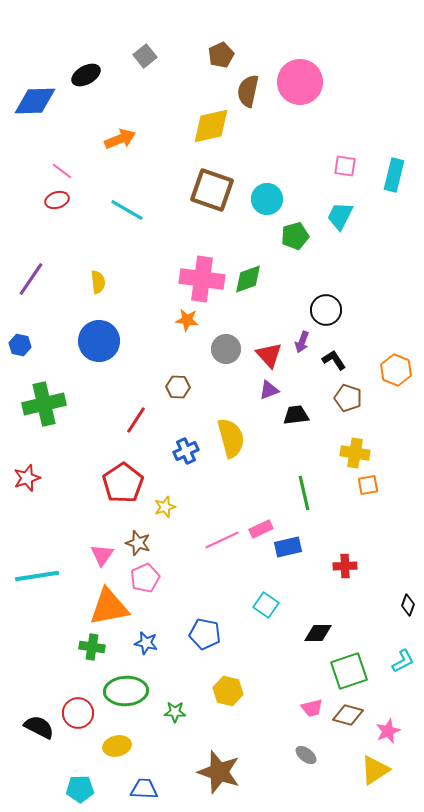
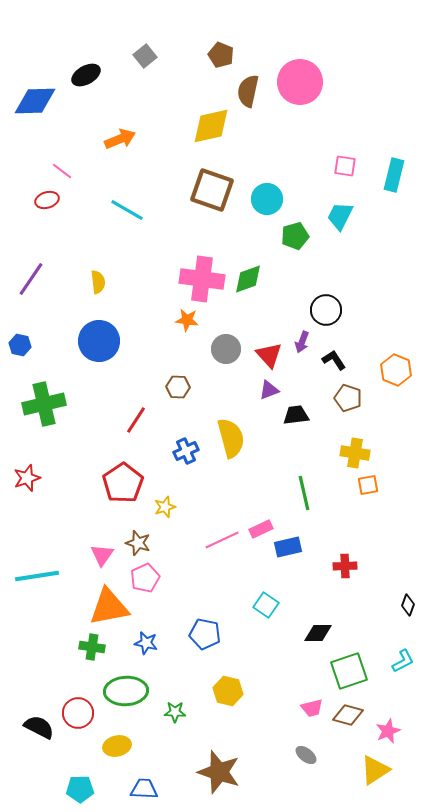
brown pentagon at (221, 55): rotated 25 degrees counterclockwise
red ellipse at (57, 200): moved 10 px left
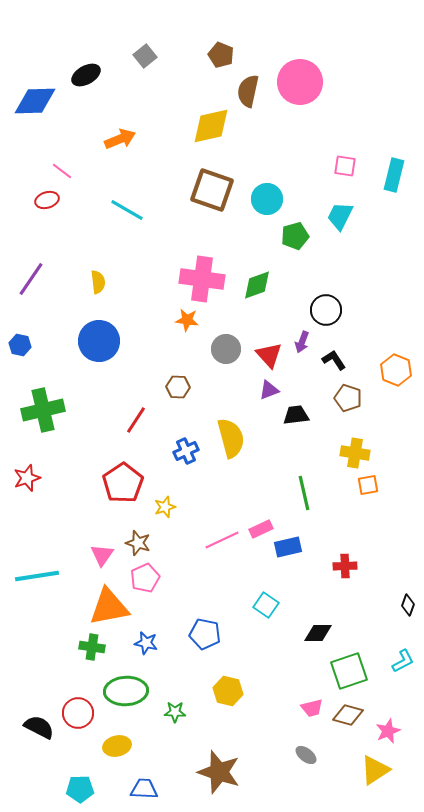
green diamond at (248, 279): moved 9 px right, 6 px down
green cross at (44, 404): moved 1 px left, 6 px down
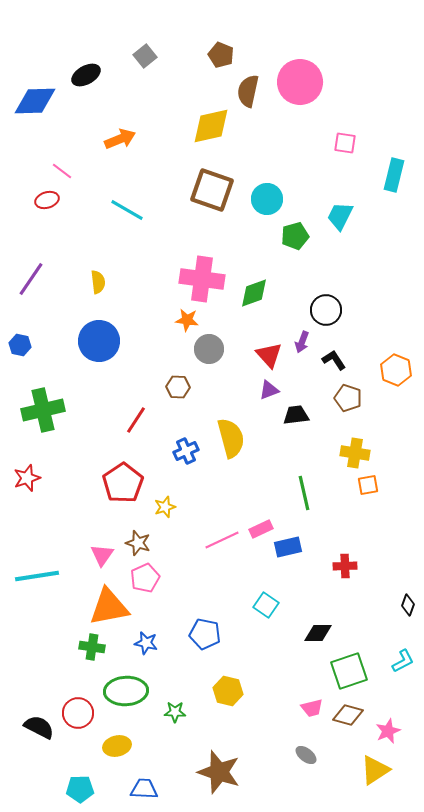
pink square at (345, 166): moved 23 px up
green diamond at (257, 285): moved 3 px left, 8 px down
gray circle at (226, 349): moved 17 px left
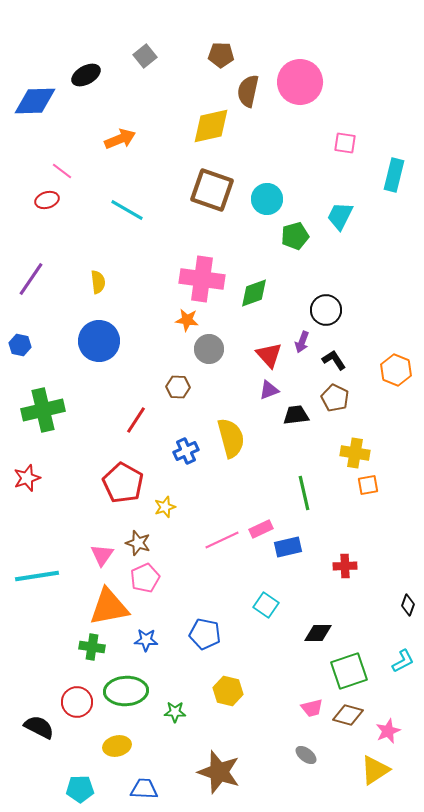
brown pentagon at (221, 55): rotated 20 degrees counterclockwise
brown pentagon at (348, 398): moved 13 px left; rotated 8 degrees clockwise
red pentagon at (123, 483): rotated 9 degrees counterclockwise
blue star at (146, 643): moved 3 px up; rotated 10 degrees counterclockwise
red circle at (78, 713): moved 1 px left, 11 px up
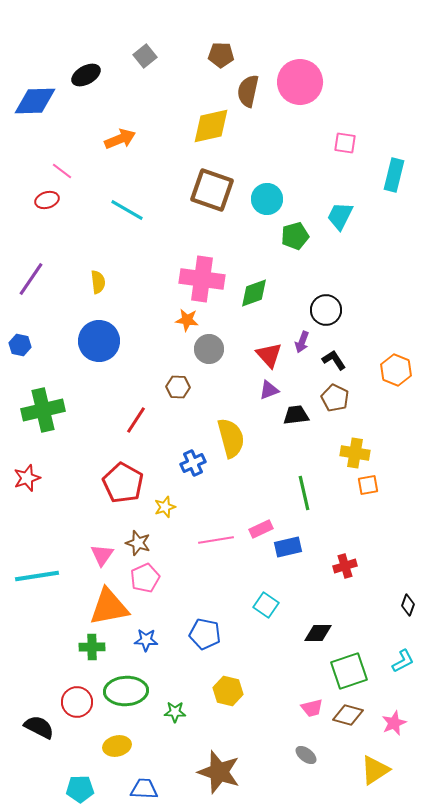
blue cross at (186, 451): moved 7 px right, 12 px down
pink line at (222, 540): moved 6 px left; rotated 16 degrees clockwise
red cross at (345, 566): rotated 15 degrees counterclockwise
green cross at (92, 647): rotated 10 degrees counterclockwise
pink star at (388, 731): moved 6 px right, 8 px up
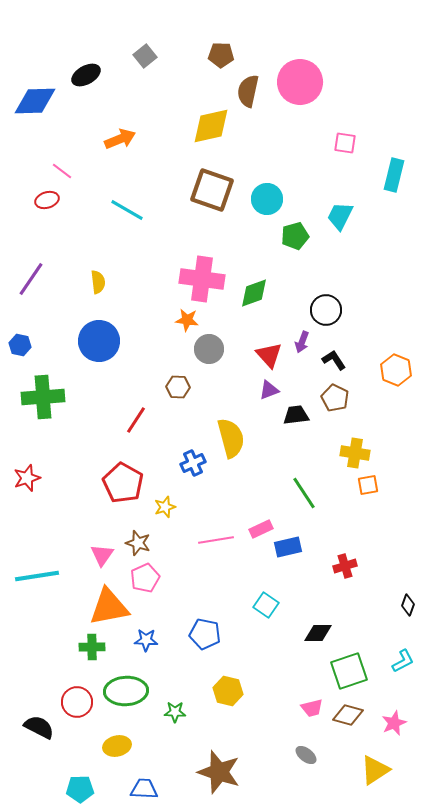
green cross at (43, 410): moved 13 px up; rotated 9 degrees clockwise
green line at (304, 493): rotated 20 degrees counterclockwise
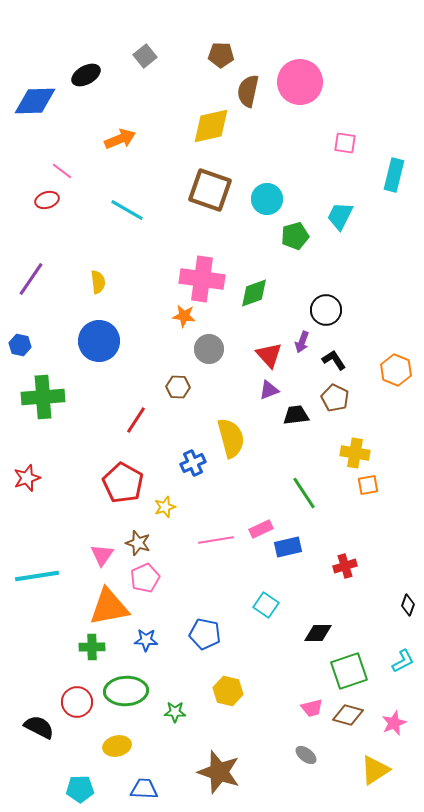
brown square at (212, 190): moved 2 px left
orange star at (187, 320): moved 3 px left, 4 px up
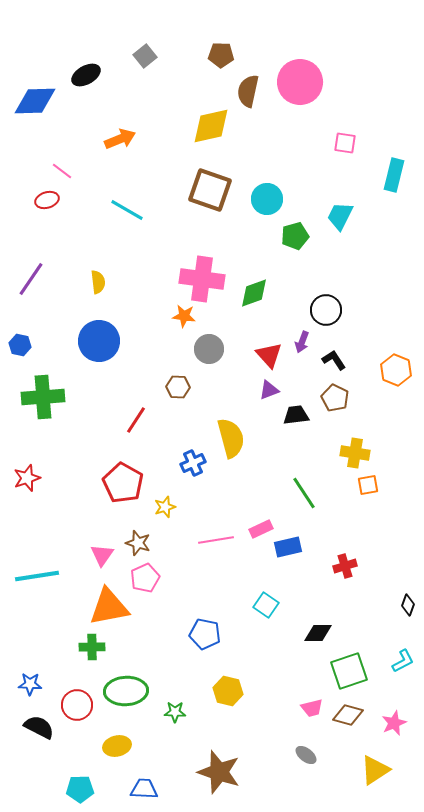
blue star at (146, 640): moved 116 px left, 44 px down
red circle at (77, 702): moved 3 px down
